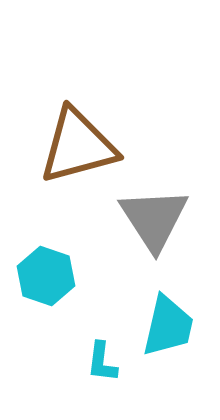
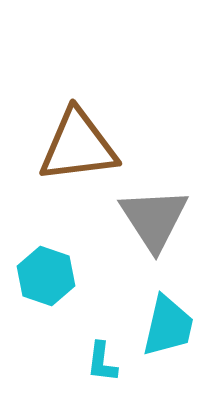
brown triangle: rotated 8 degrees clockwise
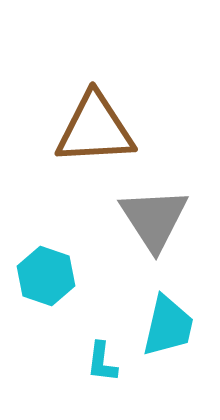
brown triangle: moved 17 px right, 17 px up; rotated 4 degrees clockwise
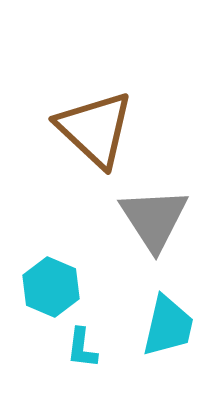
brown triangle: rotated 46 degrees clockwise
cyan hexagon: moved 5 px right, 11 px down; rotated 4 degrees clockwise
cyan L-shape: moved 20 px left, 14 px up
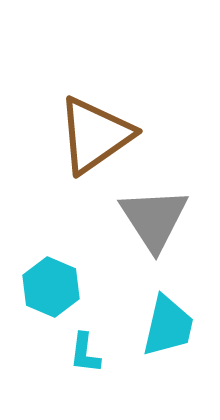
brown triangle: moved 6 px down; rotated 42 degrees clockwise
cyan L-shape: moved 3 px right, 5 px down
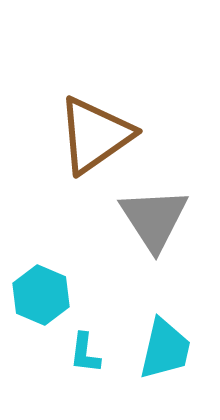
cyan hexagon: moved 10 px left, 8 px down
cyan trapezoid: moved 3 px left, 23 px down
